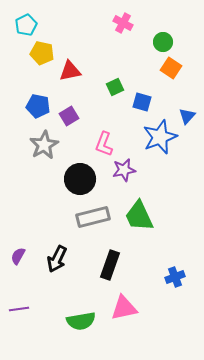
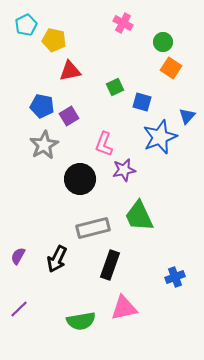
yellow pentagon: moved 12 px right, 13 px up
blue pentagon: moved 4 px right
gray rectangle: moved 11 px down
purple line: rotated 36 degrees counterclockwise
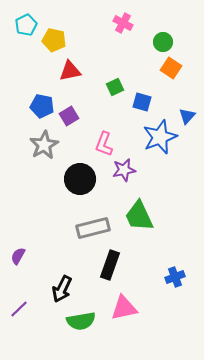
black arrow: moved 5 px right, 30 px down
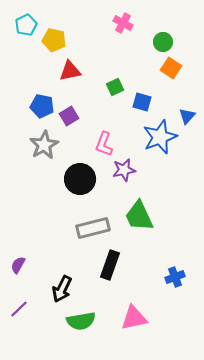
purple semicircle: moved 9 px down
pink triangle: moved 10 px right, 10 px down
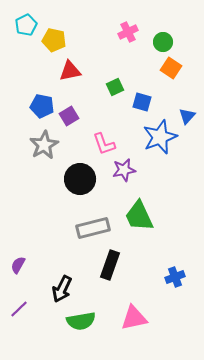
pink cross: moved 5 px right, 9 px down; rotated 36 degrees clockwise
pink L-shape: rotated 40 degrees counterclockwise
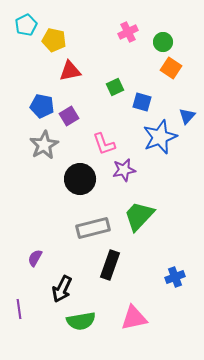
green trapezoid: rotated 68 degrees clockwise
purple semicircle: moved 17 px right, 7 px up
purple line: rotated 54 degrees counterclockwise
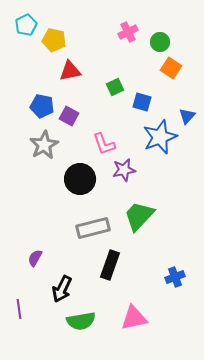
green circle: moved 3 px left
purple square: rotated 30 degrees counterclockwise
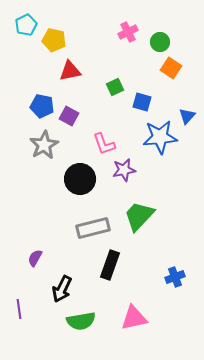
blue star: rotated 16 degrees clockwise
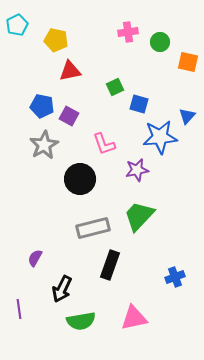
cyan pentagon: moved 9 px left
pink cross: rotated 18 degrees clockwise
yellow pentagon: moved 2 px right
orange square: moved 17 px right, 6 px up; rotated 20 degrees counterclockwise
blue square: moved 3 px left, 2 px down
purple star: moved 13 px right
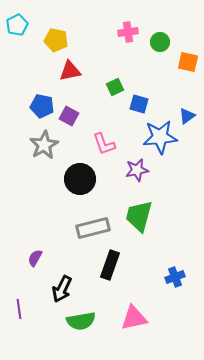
blue triangle: rotated 12 degrees clockwise
green trapezoid: rotated 28 degrees counterclockwise
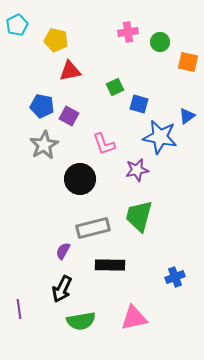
blue star: rotated 16 degrees clockwise
purple semicircle: moved 28 px right, 7 px up
black rectangle: rotated 72 degrees clockwise
